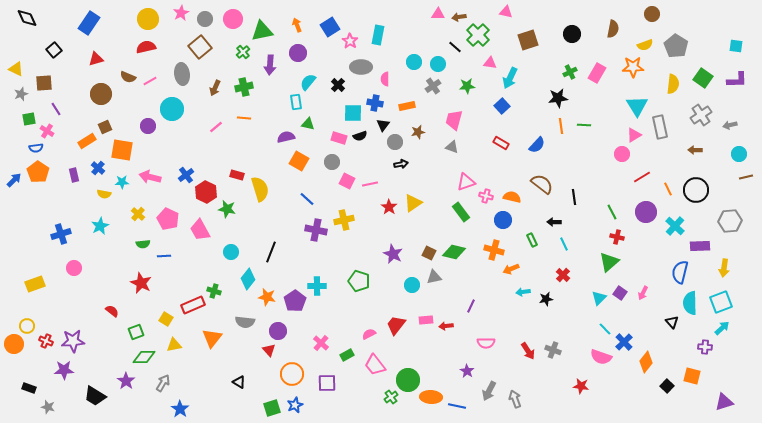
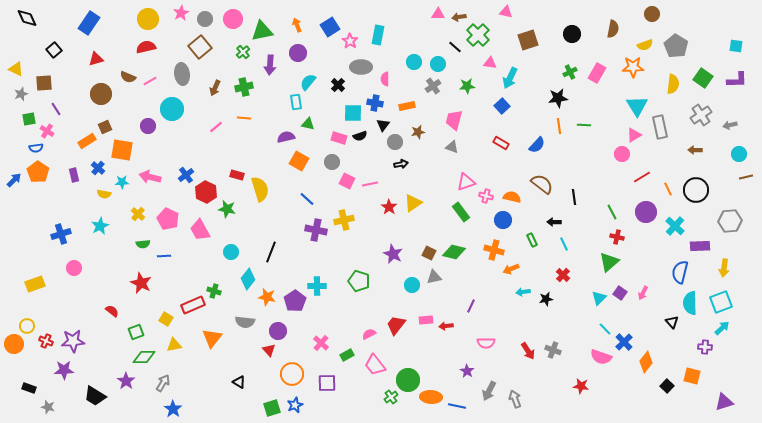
orange line at (561, 126): moved 2 px left
blue star at (180, 409): moved 7 px left
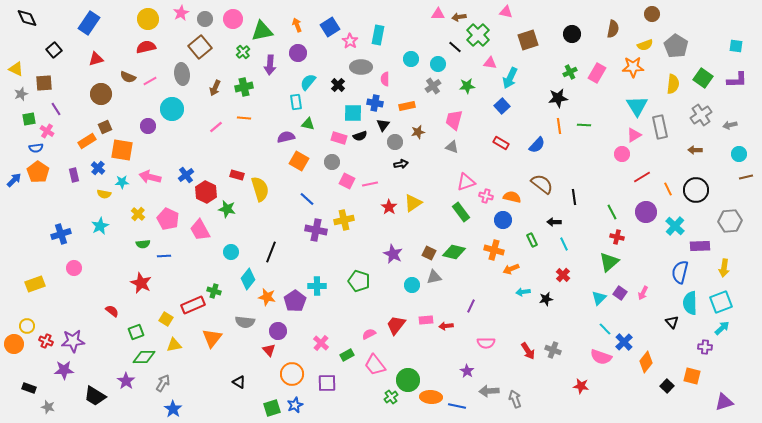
cyan circle at (414, 62): moved 3 px left, 3 px up
gray arrow at (489, 391): rotated 60 degrees clockwise
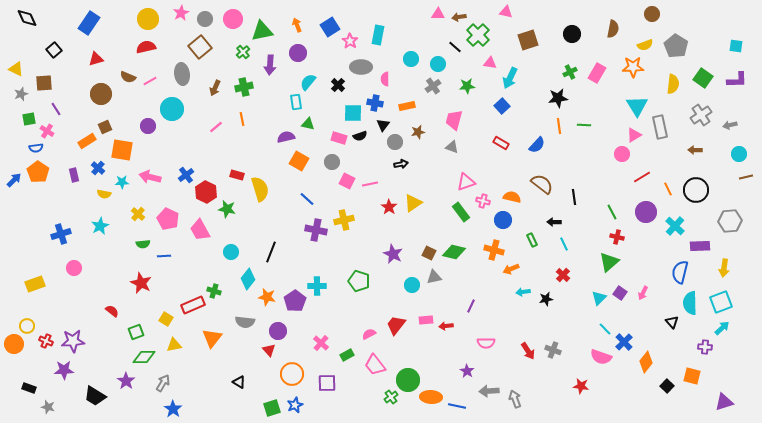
orange line at (244, 118): moved 2 px left, 1 px down; rotated 72 degrees clockwise
pink cross at (486, 196): moved 3 px left, 5 px down
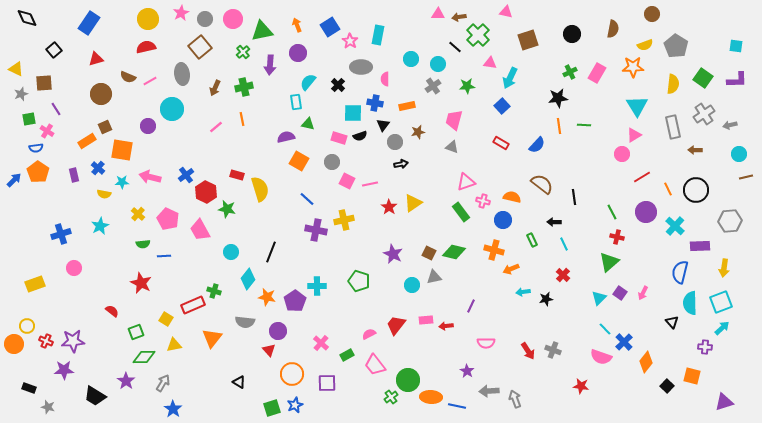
gray cross at (701, 115): moved 3 px right, 1 px up
gray rectangle at (660, 127): moved 13 px right
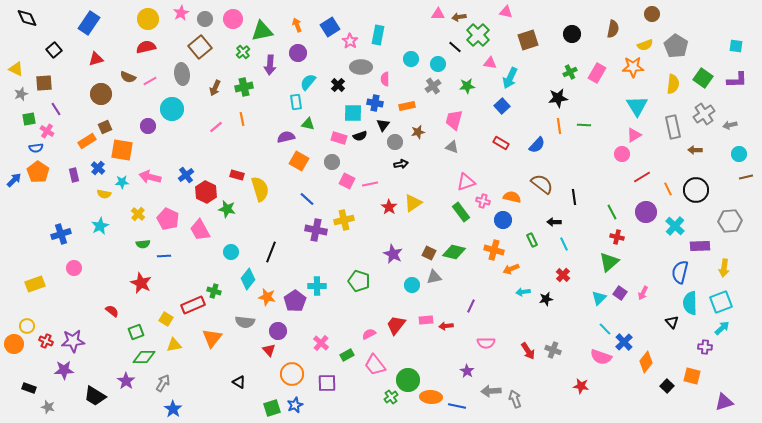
gray arrow at (489, 391): moved 2 px right
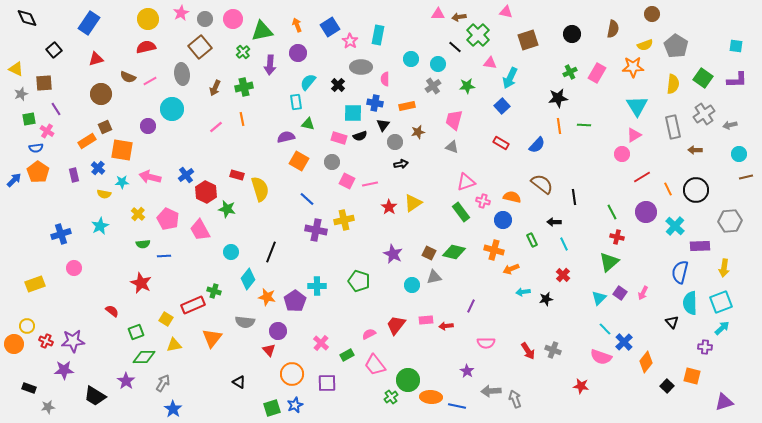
gray star at (48, 407): rotated 24 degrees counterclockwise
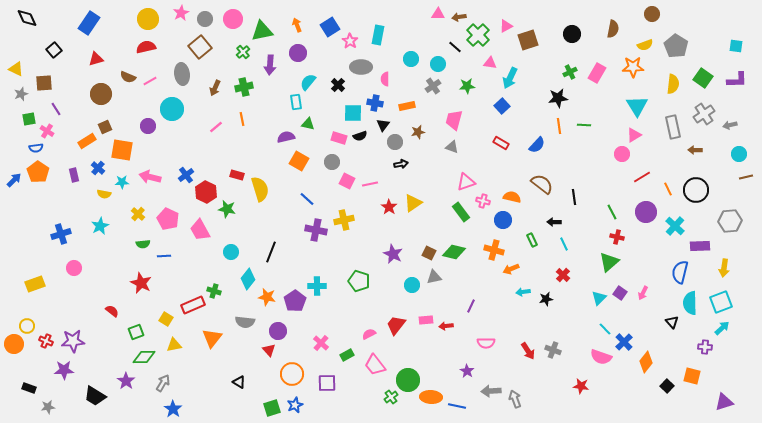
pink triangle at (506, 12): moved 14 px down; rotated 40 degrees counterclockwise
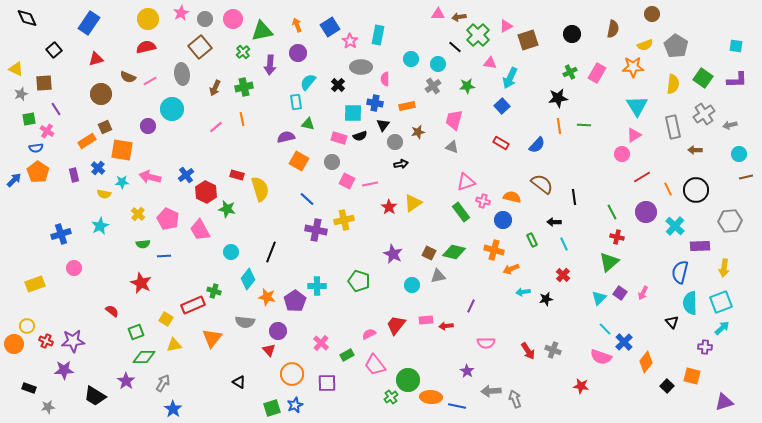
gray triangle at (434, 277): moved 4 px right, 1 px up
